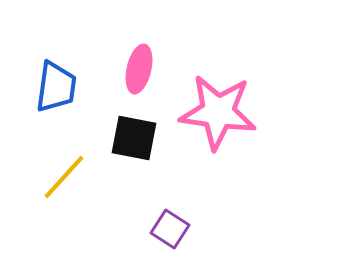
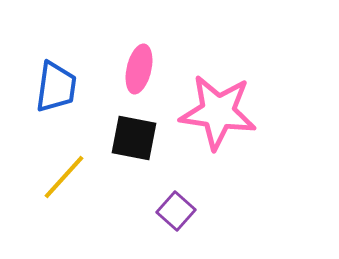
purple square: moved 6 px right, 18 px up; rotated 9 degrees clockwise
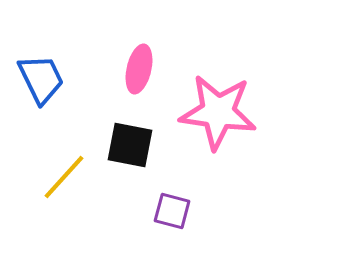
blue trapezoid: moved 15 px left, 8 px up; rotated 34 degrees counterclockwise
black square: moved 4 px left, 7 px down
purple square: moved 4 px left; rotated 27 degrees counterclockwise
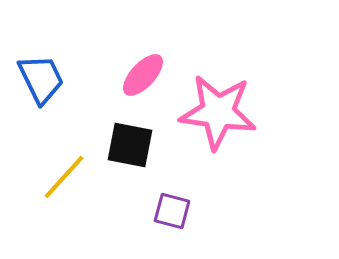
pink ellipse: moved 4 px right, 6 px down; rotated 30 degrees clockwise
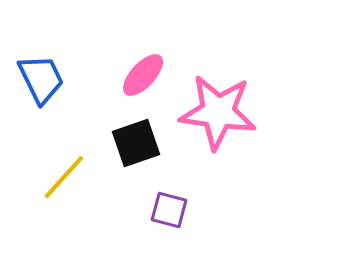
black square: moved 6 px right, 2 px up; rotated 30 degrees counterclockwise
purple square: moved 3 px left, 1 px up
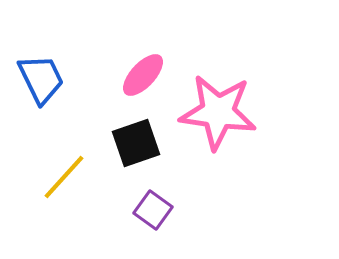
purple square: moved 16 px left; rotated 21 degrees clockwise
